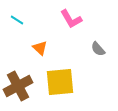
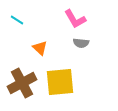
pink L-shape: moved 4 px right
gray semicircle: moved 17 px left, 6 px up; rotated 42 degrees counterclockwise
brown cross: moved 4 px right, 3 px up
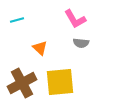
cyan line: rotated 48 degrees counterclockwise
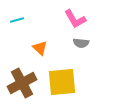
yellow square: moved 2 px right
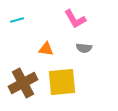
gray semicircle: moved 3 px right, 5 px down
orange triangle: moved 6 px right, 1 px down; rotated 35 degrees counterclockwise
brown cross: moved 1 px right
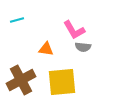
pink L-shape: moved 1 px left, 11 px down
gray semicircle: moved 1 px left, 1 px up
brown cross: moved 2 px left, 3 px up
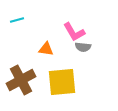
pink L-shape: moved 2 px down
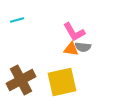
orange triangle: moved 25 px right
yellow square: rotated 8 degrees counterclockwise
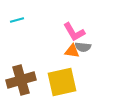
orange triangle: moved 1 px right, 2 px down
brown cross: rotated 12 degrees clockwise
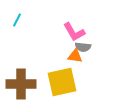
cyan line: rotated 48 degrees counterclockwise
orange triangle: moved 3 px right, 5 px down
brown cross: moved 4 px down; rotated 16 degrees clockwise
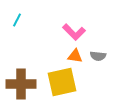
pink L-shape: rotated 15 degrees counterclockwise
gray semicircle: moved 15 px right, 9 px down
